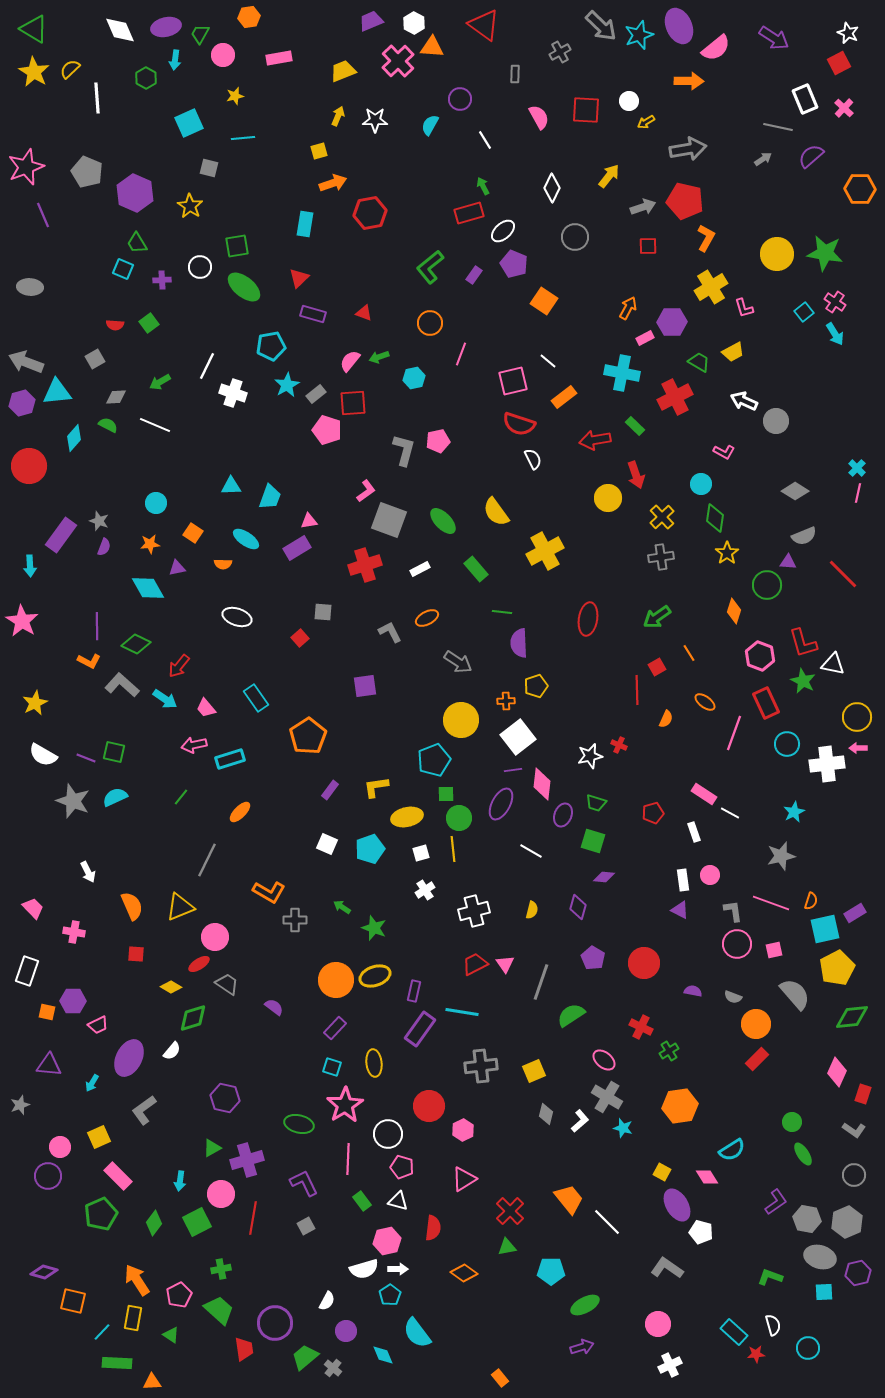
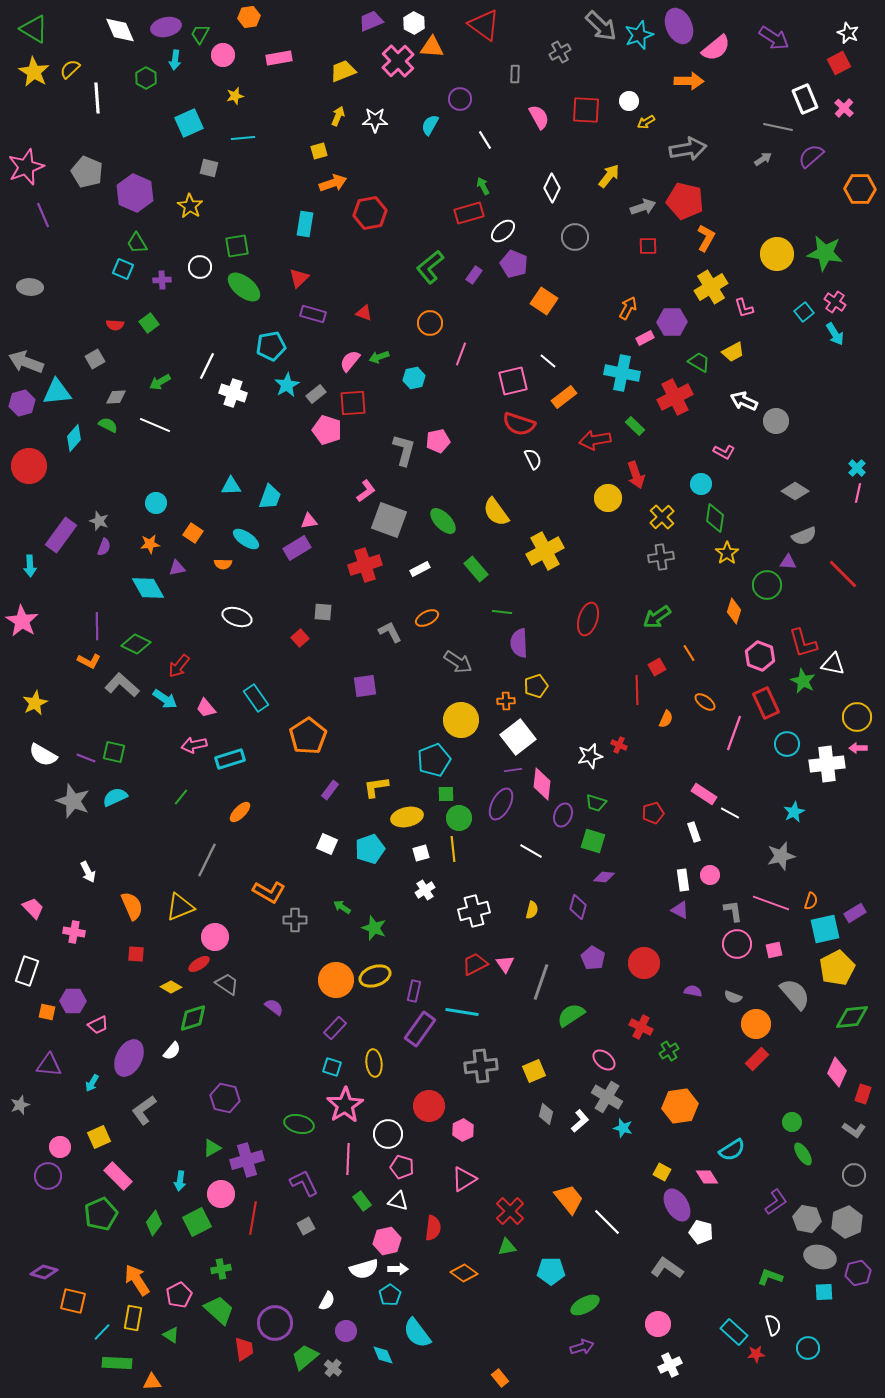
red ellipse at (588, 619): rotated 8 degrees clockwise
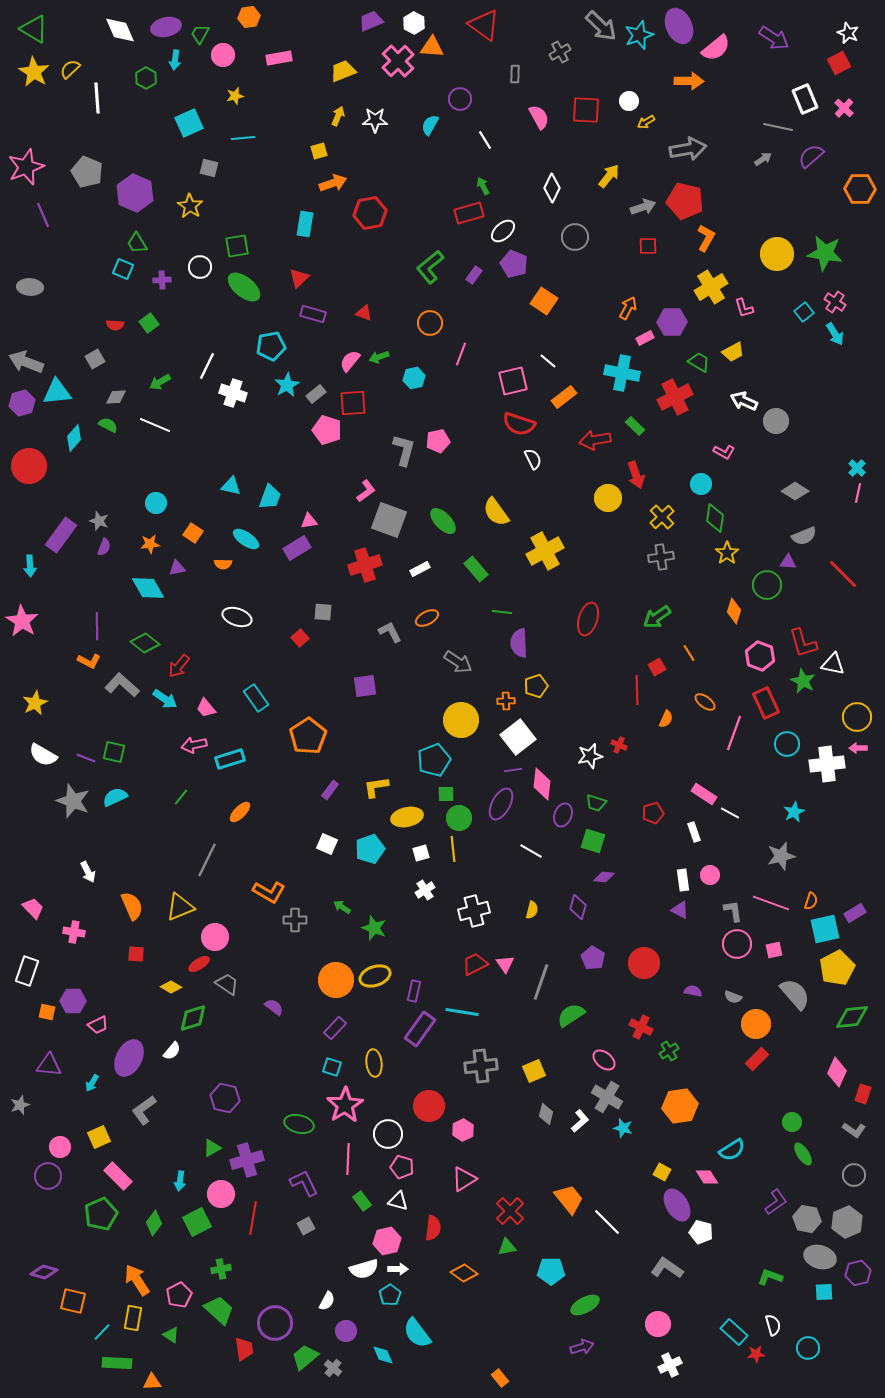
cyan triangle at (231, 486): rotated 15 degrees clockwise
green diamond at (136, 644): moved 9 px right, 1 px up; rotated 12 degrees clockwise
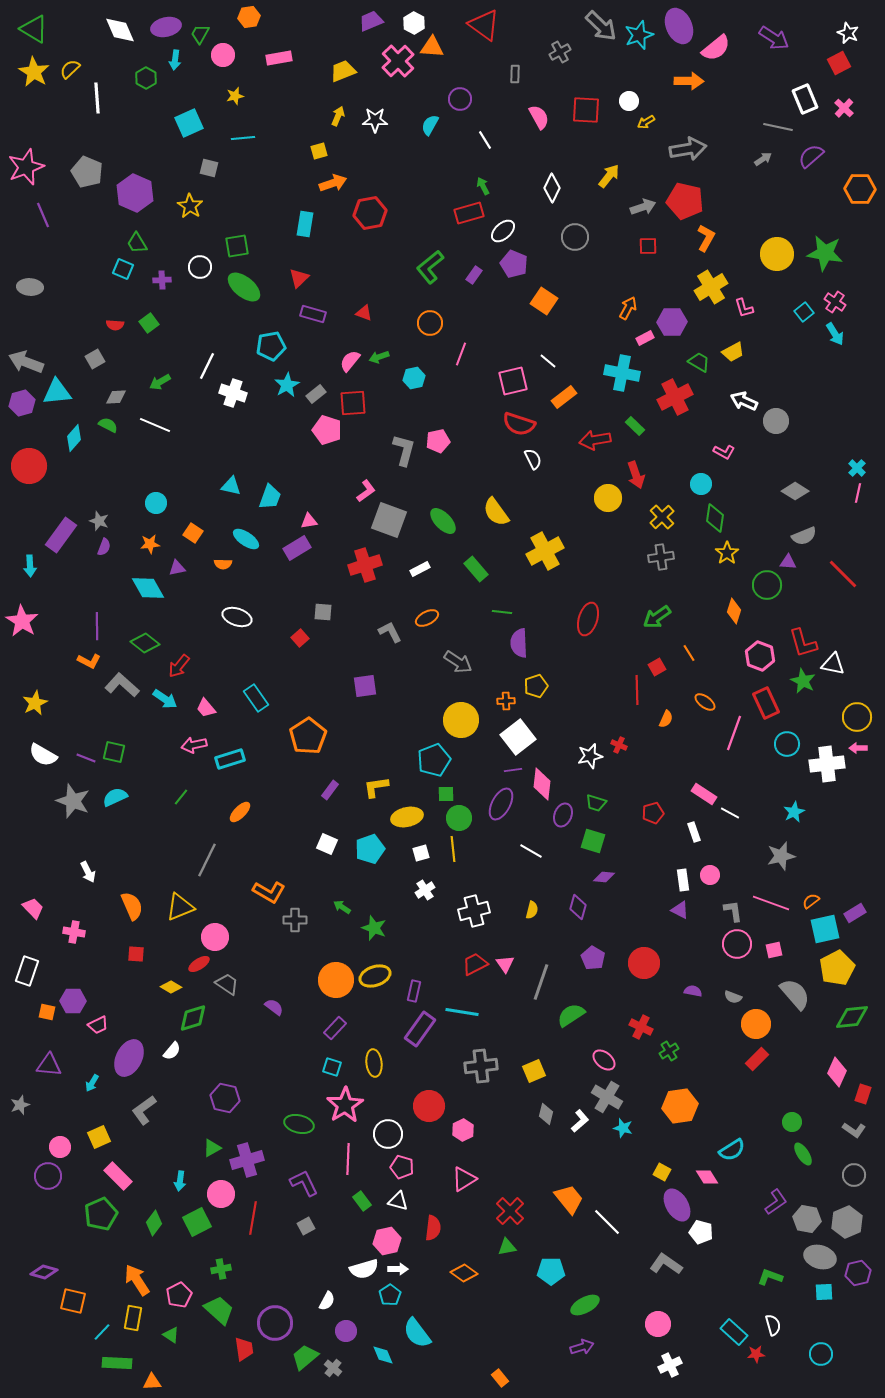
orange semicircle at (811, 901): rotated 144 degrees counterclockwise
gray L-shape at (667, 1268): moved 1 px left, 4 px up
cyan circle at (808, 1348): moved 13 px right, 6 px down
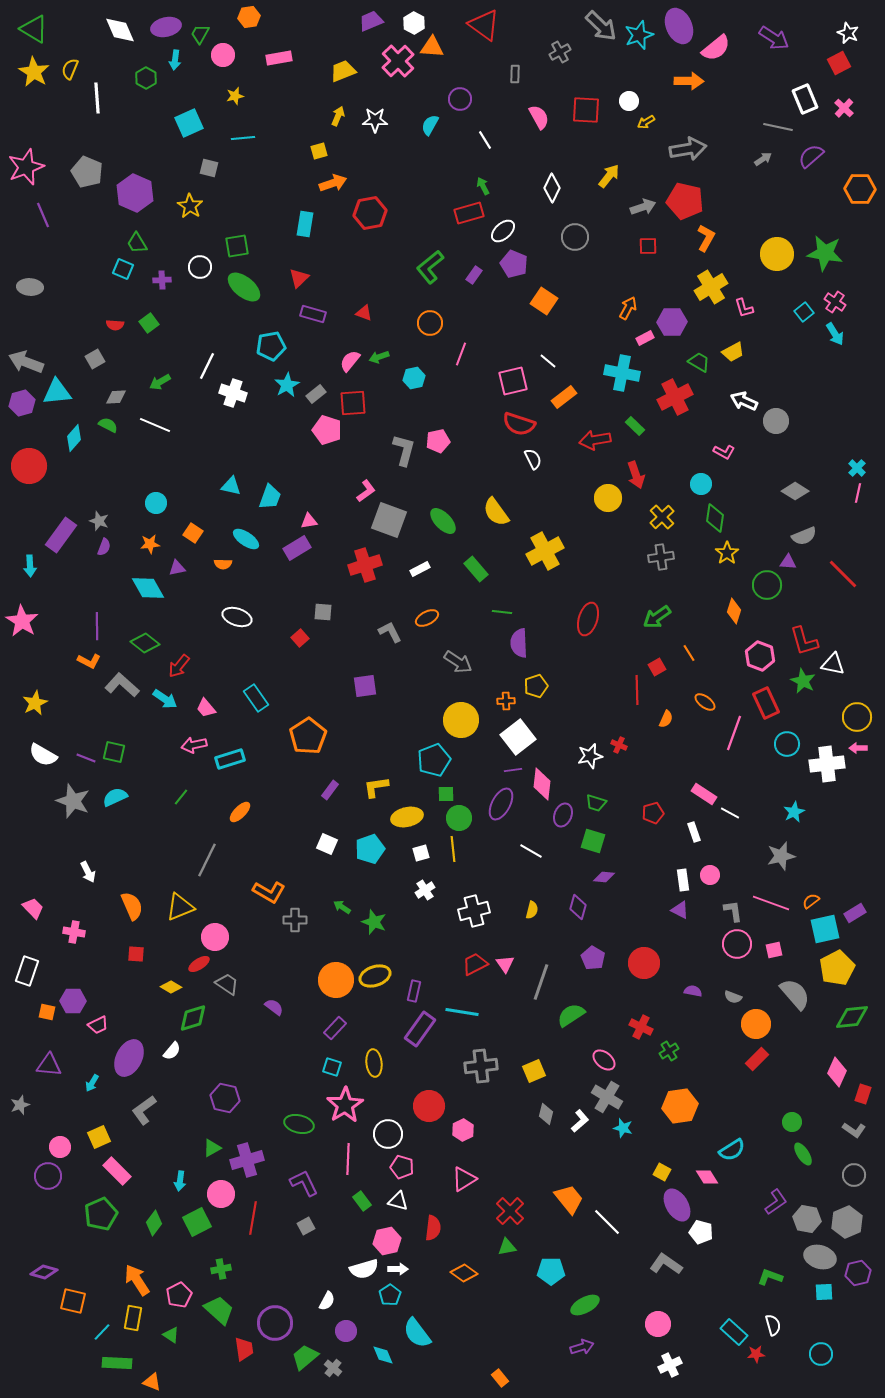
yellow semicircle at (70, 69): rotated 25 degrees counterclockwise
red L-shape at (803, 643): moved 1 px right, 2 px up
green star at (374, 928): moved 6 px up
pink rectangle at (118, 1176): moved 1 px left, 5 px up
orange triangle at (152, 1382): rotated 24 degrees clockwise
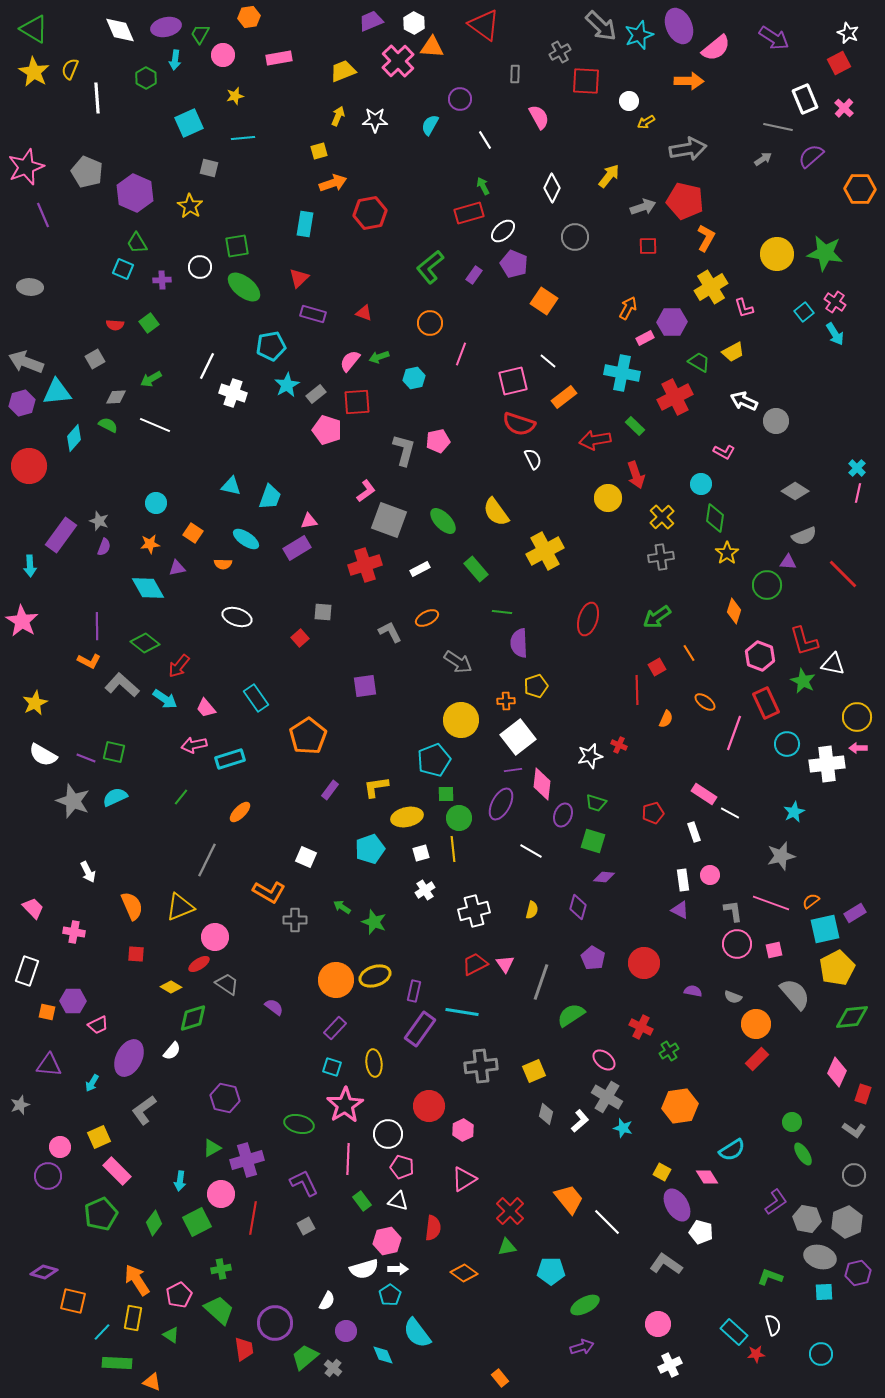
red square at (586, 110): moved 29 px up
green arrow at (160, 382): moved 9 px left, 3 px up
red square at (353, 403): moved 4 px right, 1 px up
white square at (327, 844): moved 21 px left, 13 px down
